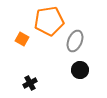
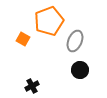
orange pentagon: rotated 12 degrees counterclockwise
orange square: moved 1 px right
black cross: moved 2 px right, 3 px down
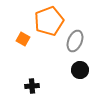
black cross: rotated 24 degrees clockwise
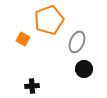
orange pentagon: moved 1 px up
gray ellipse: moved 2 px right, 1 px down
black circle: moved 4 px right, 1 px up
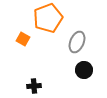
orange pentagon: moved 1 px left, 2 px up
black circle: moved 1 px down
black cross: moved 2 px right
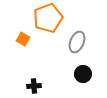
black circle: moved 1 px left, 4 px down
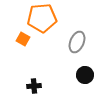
orange pentagon: moved 6 px left; rotated 16 degrees clockwise
black circle: moved 2 px right, 1 px down
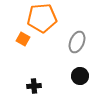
black circle: moved 5 px left, 1 px down
